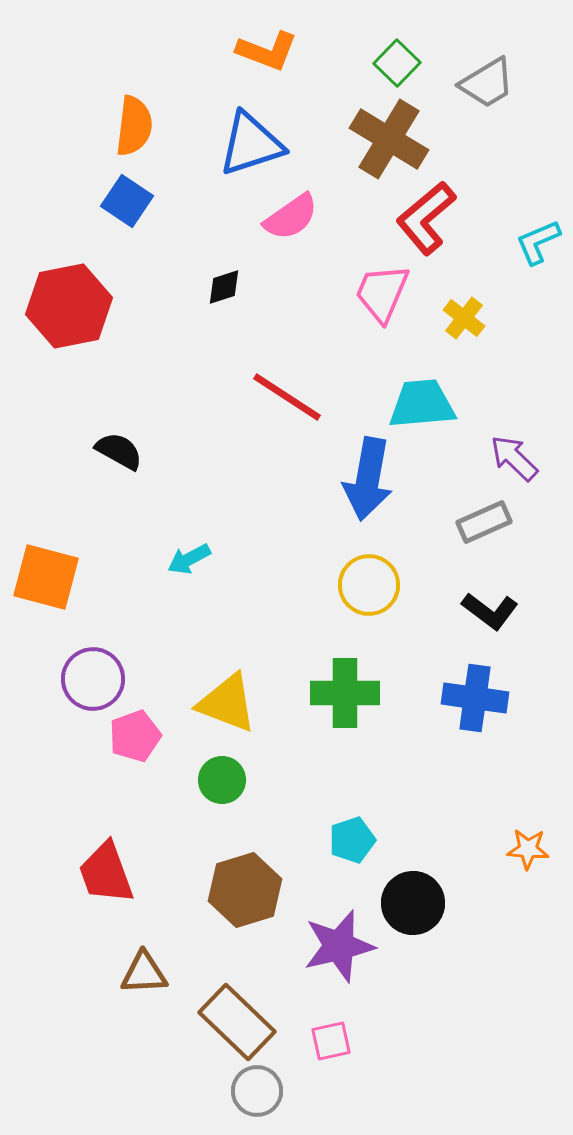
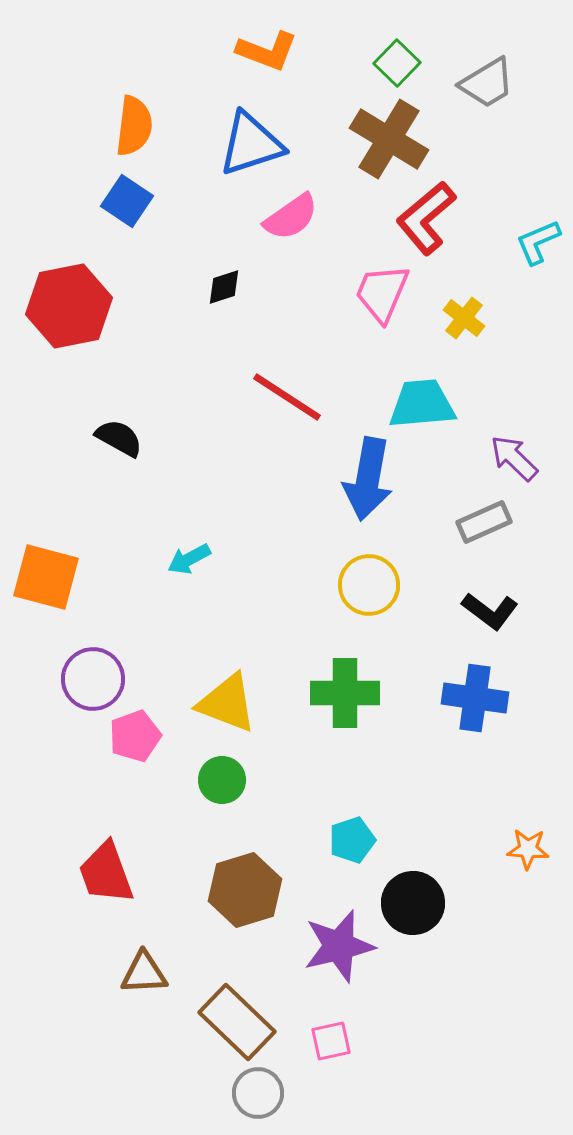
black semicircle: moved 13 px up
gray circle: moved 1 px right, 2 px down
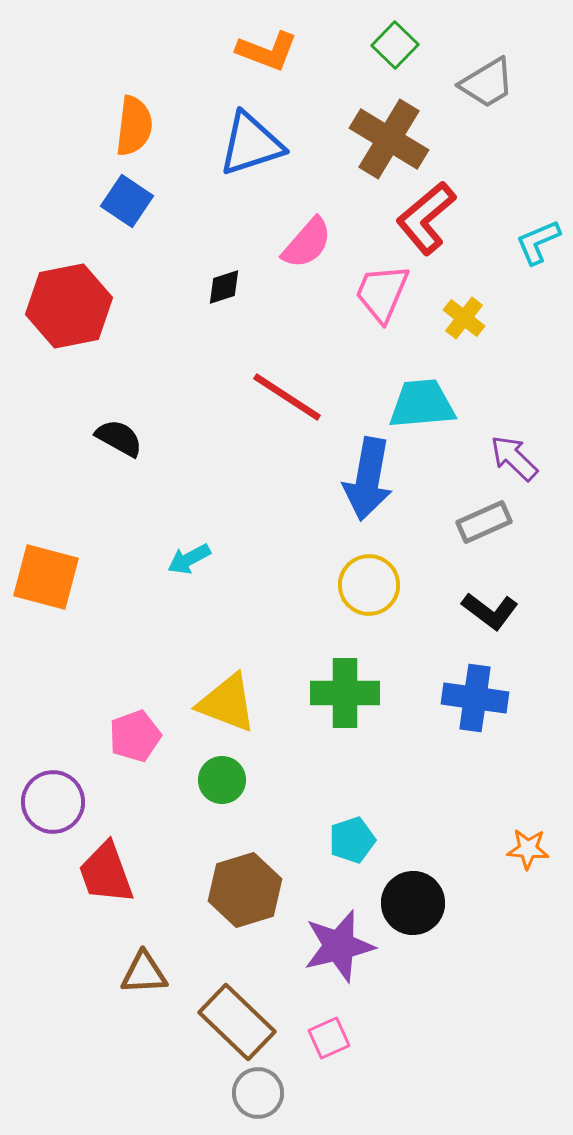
green square: moved 2 px left, 18 px up
pink semicircle: moved 16 px right, 26 px down; rotated 14 degrees counterclockwise
purple circle: moved 40 px left, 123 px down
pink square: moved 2 px left, 3 px up; rotated 12 degrees counterclockwise
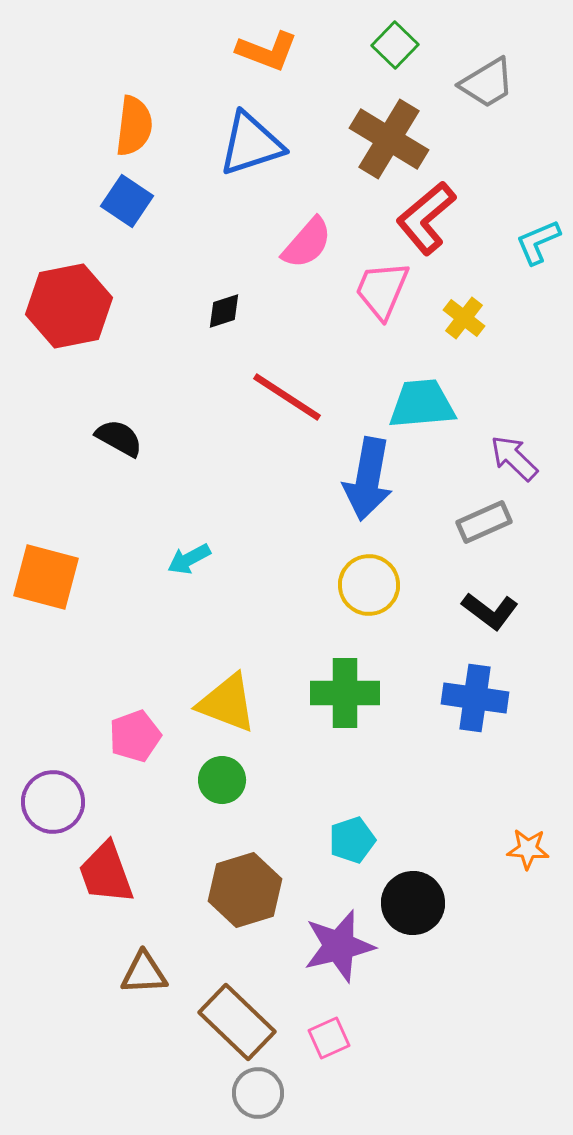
black diamond: moved 24 px down
pink trapezoid: moved 3 px up
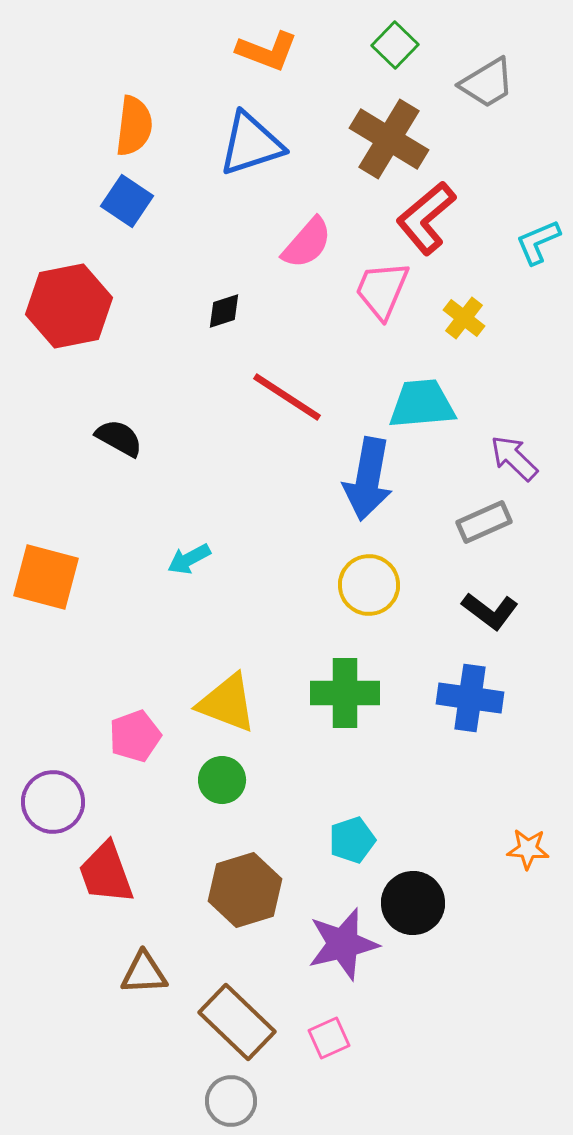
blue cross: moved 5 px left
purple star: moved 4 px right, 2 px up
gray circle: moved 27 px left, 8 px down
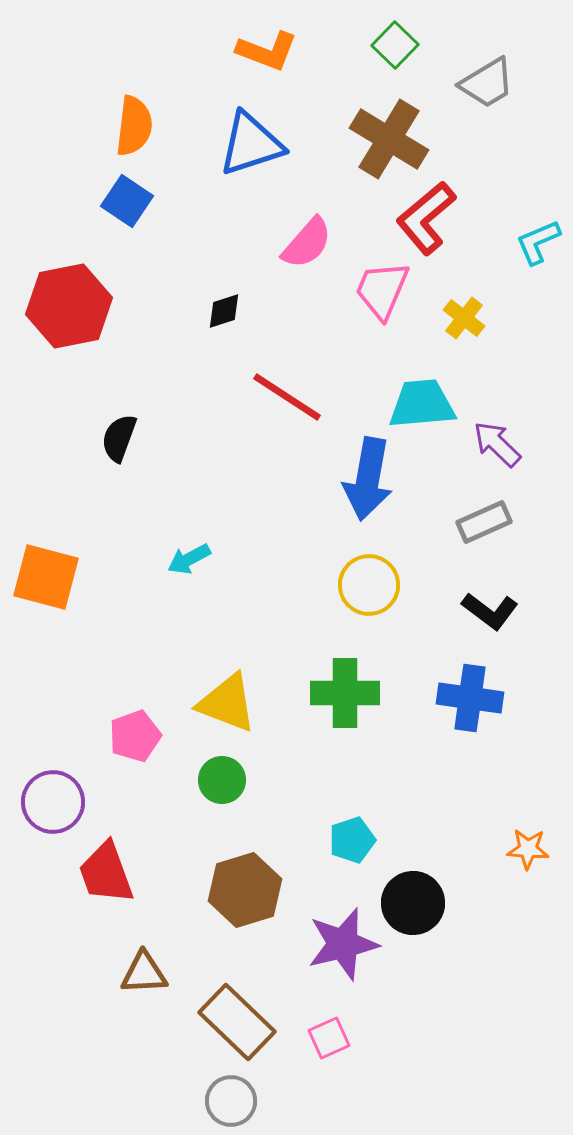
black semicircle: rotated 99 degrees counterclockwise
purple arrow: moved 17 px left, 14 px up
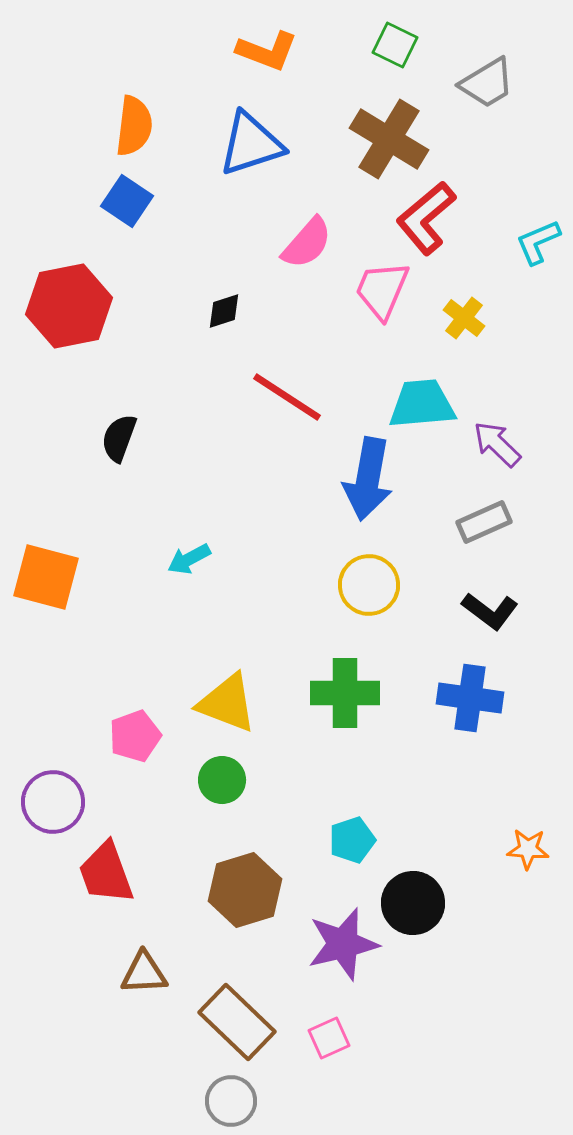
green square: rotated 18 degrees counterclockwise
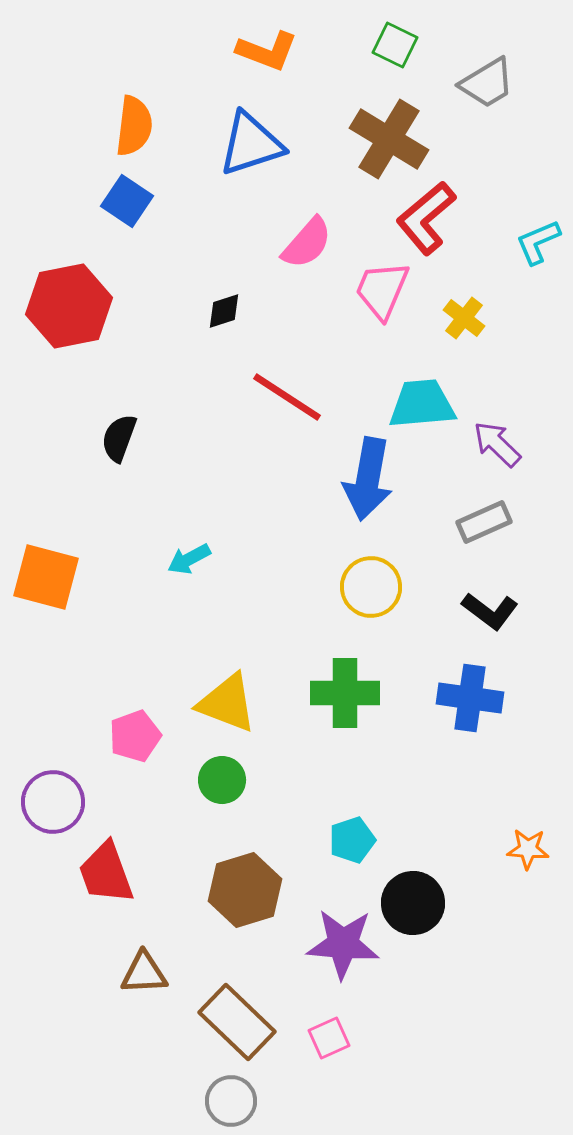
yellow circle: moved 2 px right, 2 px down
purple star: rotated 18 degrees clockwise
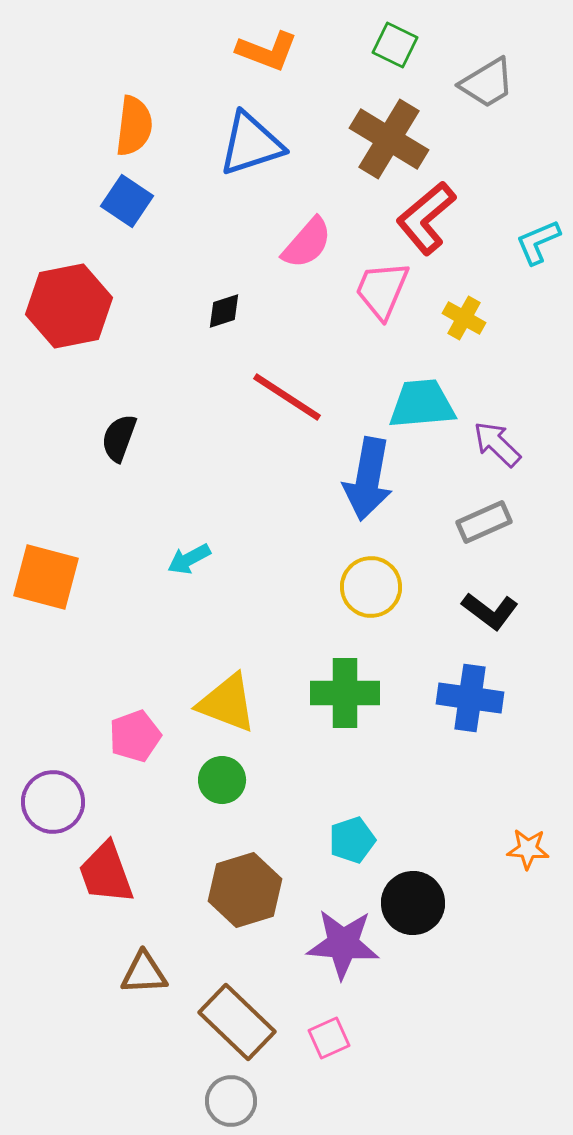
yellow cross: rotated 9 degrees counterclockwise
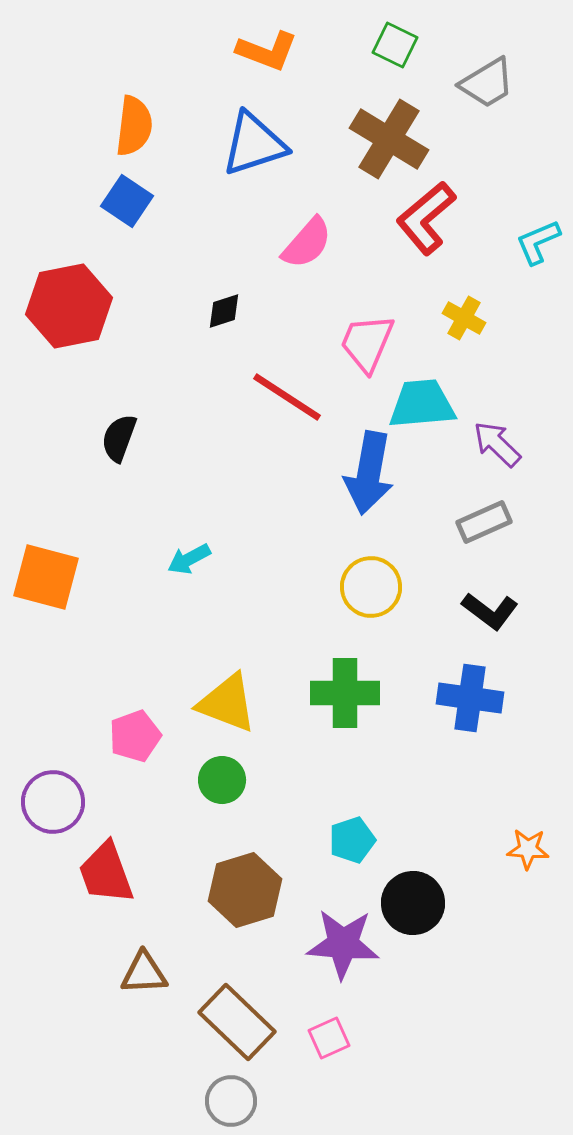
blue triangle: moved 3 px right
pink trapezoid: moved 15 px left, 53 px down
blue arrow: moved 1 px right, 6 px up
